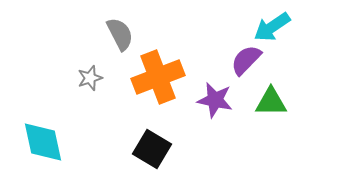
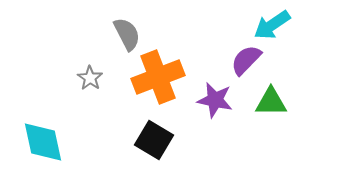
cyan arrow: moved 2 px up
gray semicircle: moved 7 px right
gray star: rotated 20 degrees counterclockwise
black square: moved 2 px right, 9 px up
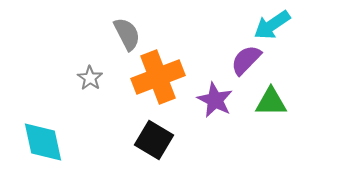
purple star: rotated 15 degrees clockwise
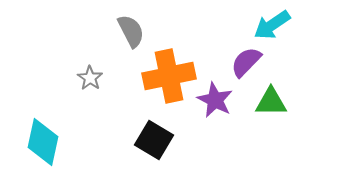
gray semicircle: moved 4 px right, 3 px up
purple semicircle: moved 2 px down
orange cross: moved 11 px right, 1 px up; rotated 9 degrees clockwise
cyan diamond: rotated 24 degrees clockwise
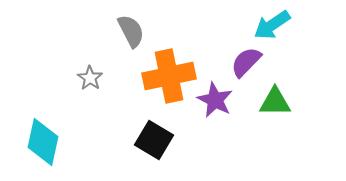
green triangle: moved 4 px right
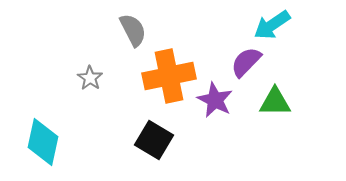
gray semicircle: moved 2 px right, 1 px up
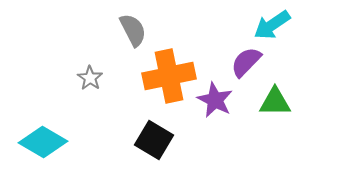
cyan diamond: rotated 72 degrees counterclockwise
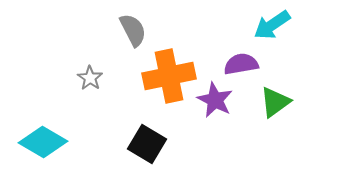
purple semicircle: moved 5 px left, 2 px down; rotated 36 degrees clockwise
green triangle: rotated 36 degrees counterclockwise
black square: moved 7 px left, 4 px down
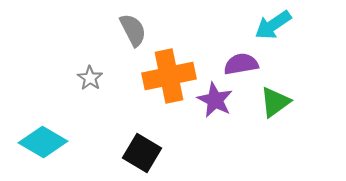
cyan arrow: moved 1 px right
black square: moved 5 px left, 9 px down
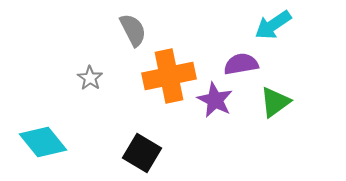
cyan diamond: rotated 21 degrees clockwise
